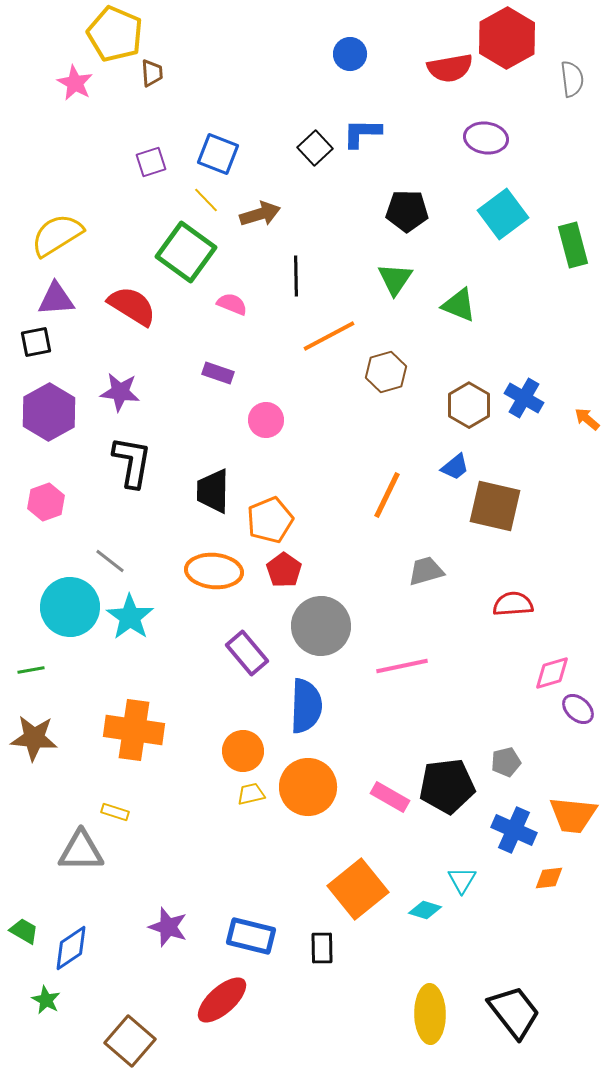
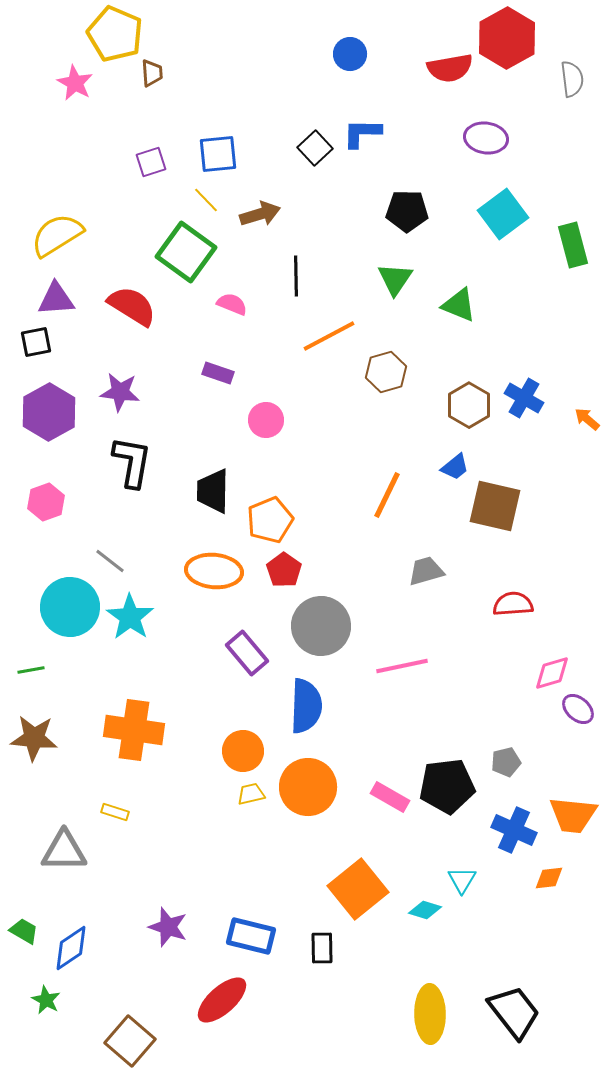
blue square at (218, 154): rotated 27 degrees counterclockwise
gray triangle at (81, 851): moved 17 px left
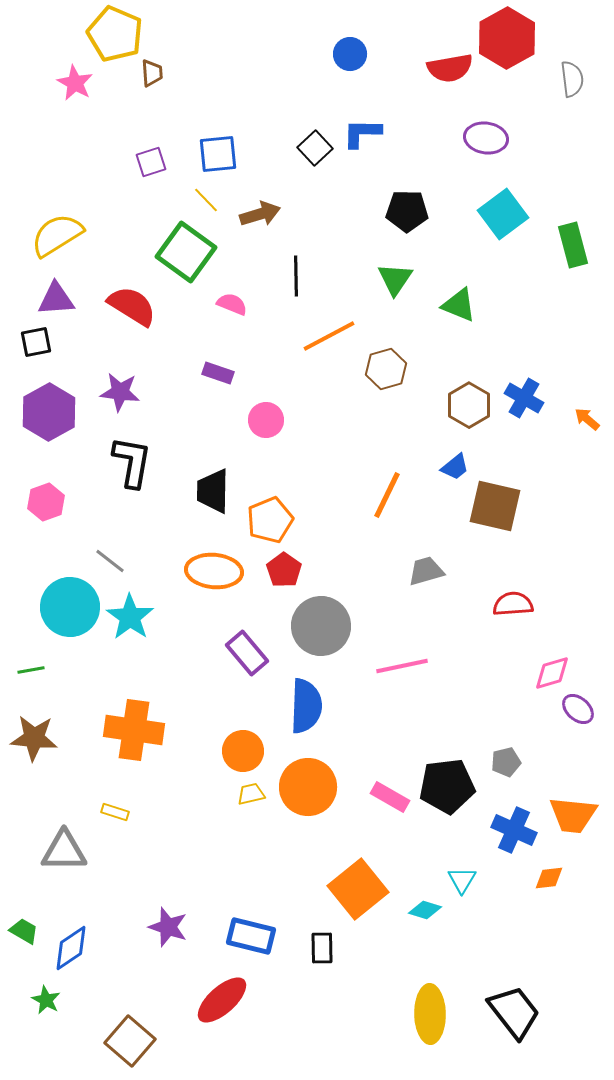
brown hexagon at (386, 372): moved 3 px up
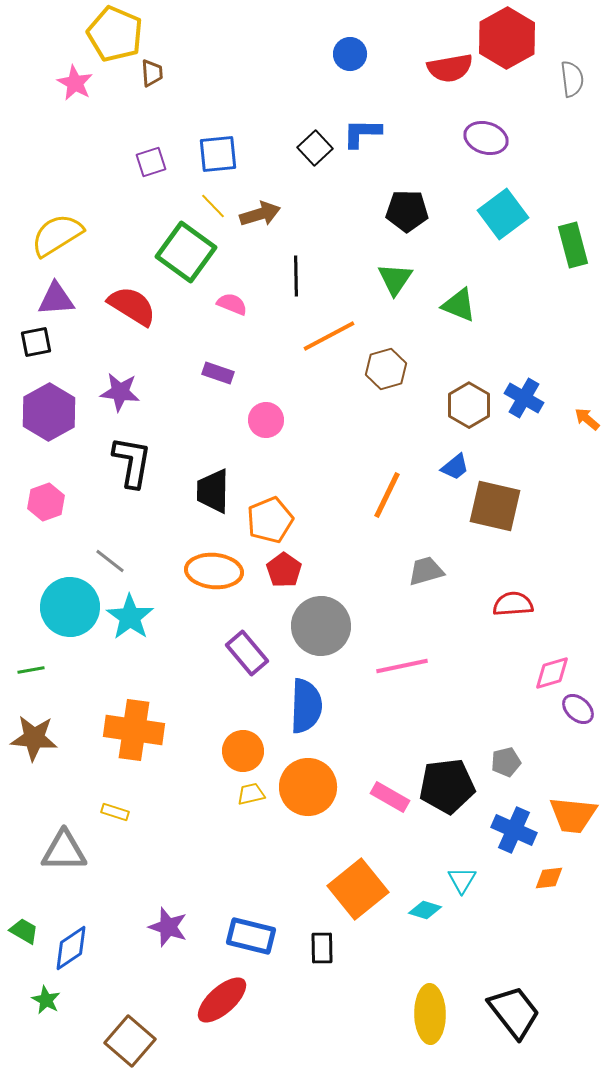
purple ellipse at (486, 138): rotated 9 degrees clockwise
yellow line at (206, 200): moved 7 px right, 6 px down
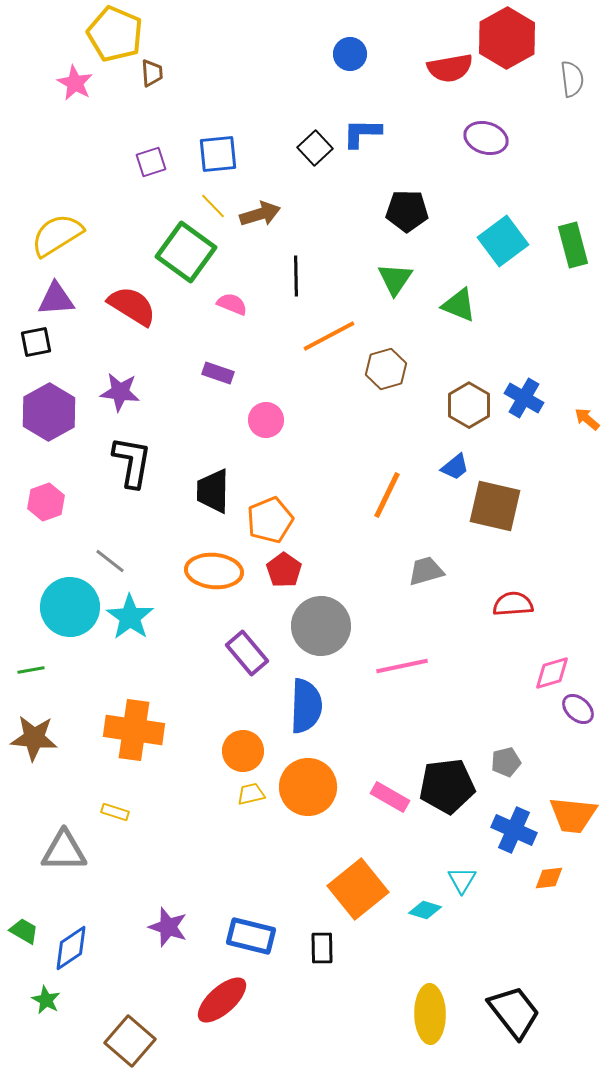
cyan square at (503, 214): moved 27 px down
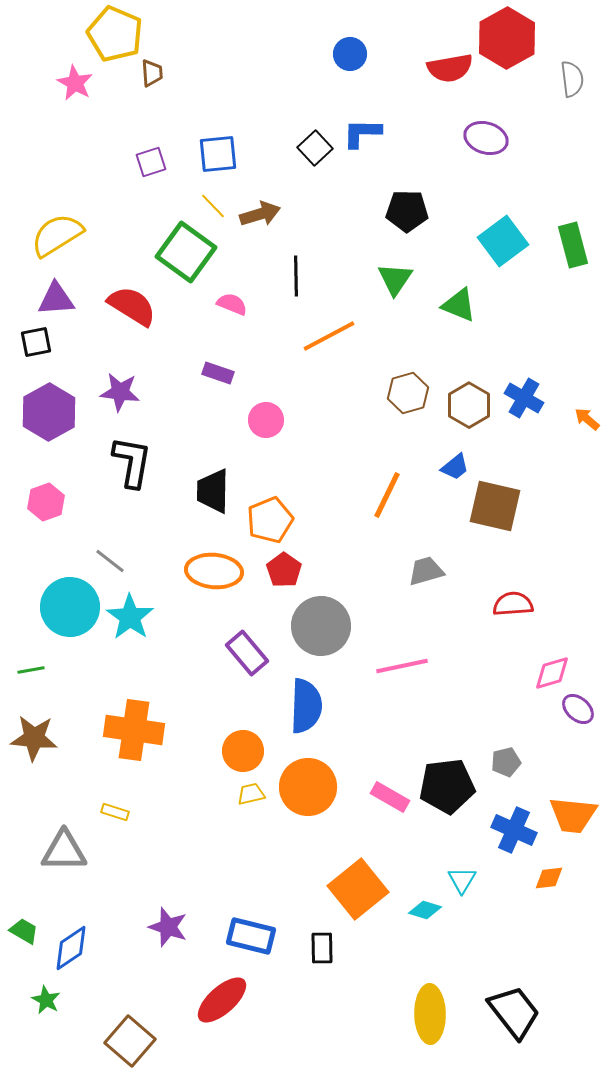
brown hexagon at (386, 369): moved 22 px right, 24 px down
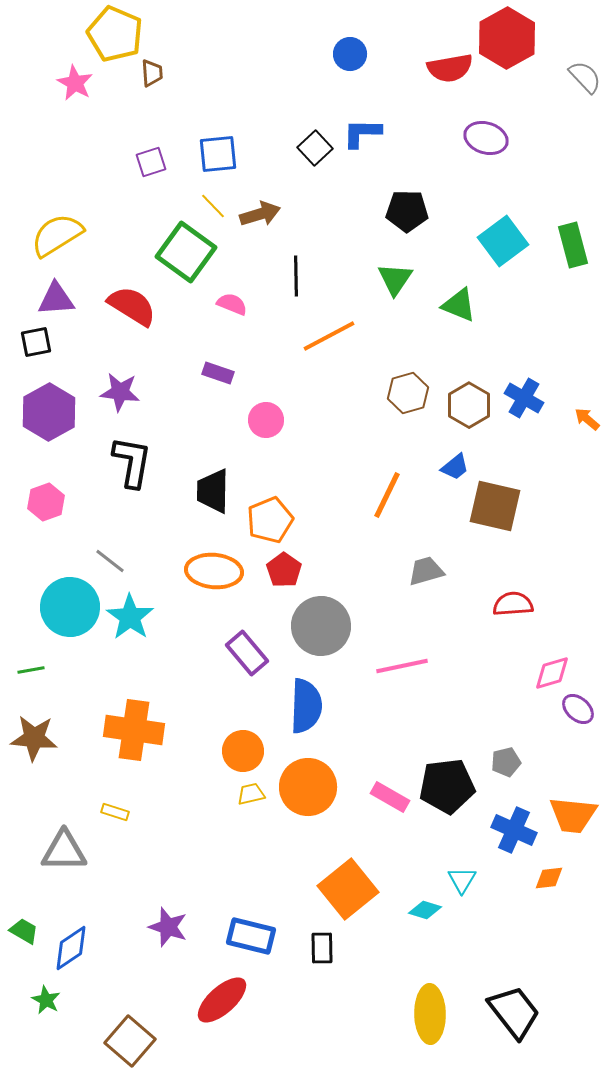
gray semicircle at (572, 79): moved 13 px right, 2 px up; rotated 36 degrees counterclockwise
orange square at (358, 889): moved 10 px left
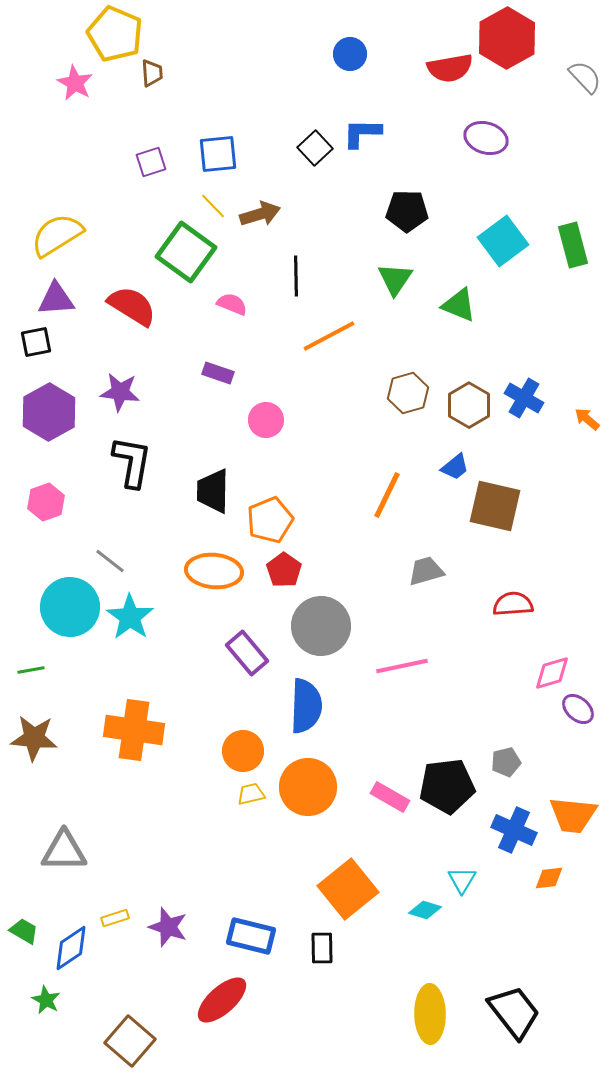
yellow rectangle at (115, 812): moved 106 px down; rotated 36 degrees counterclockwise
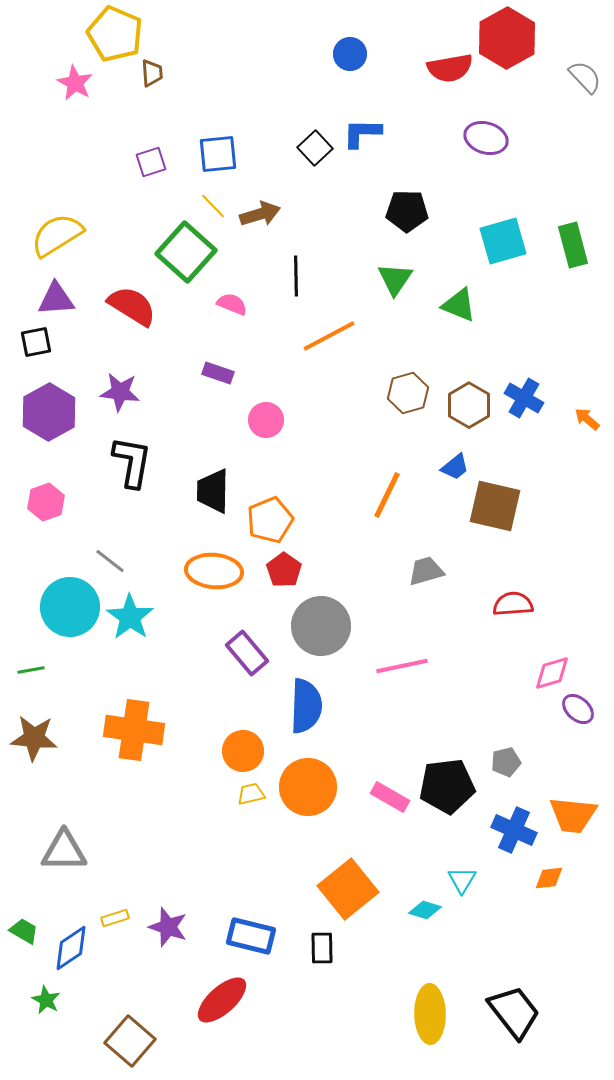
cyan square at (503, 241): rotated 21 degrees clockwise
green square at (186, 252): rotated 6 degrees clockwise
